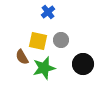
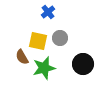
gray circle: moved 1 px left, 2 px up
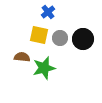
yellow square: moved 1 px right, 6 px up
brown semicircle: rotated 126 degrees clockwise
black circle: moved 25 px up
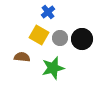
yellow square: rotated 18 degrees clockwise
black circle: moved 1 px left
green star: moved 9 px right
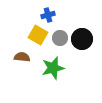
blue cross: moved 3 px down; rotated 24 degrees clockwise
yellow square: moved 1 px left
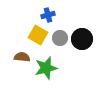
green star: moved 7 px left
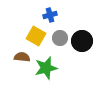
blue cross: moved 2 px right
yellow square: moved 2 px left, 1 px down
black circle: moved 2 px down
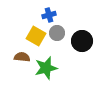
blue cross: moved 1 px left
gray circle: moved 3 px left, 5 px up
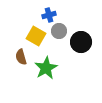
gray circle: moved 2 px right, 2 px up
black circle: moved 1 px left, 1 px down
brown semicircle: moved 1 px left; rotated 112 degrees counterclockwise
green star: rotated 15 degrees counterclockwise
